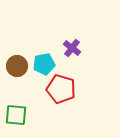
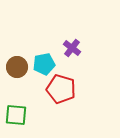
brown circle: moved 1 px down
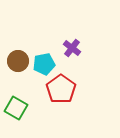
brown circle: moved 1 px right, 6 px up
red pentagon: rotated 20 degrees clockwise
green square: moved 7 px up; rotated 25 degrees clockwise
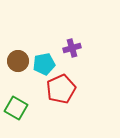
purple cross: rotated 36 degrees clockwise
red pentagon: rotated 12 degrees clockwise
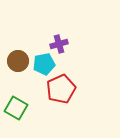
purple cross: moved 13 px left, 4 px up
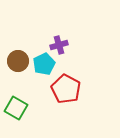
purple cross: moved 1 px down
cyan pentagon: rotated 15 degrees counterclockwise
red pentagon: moved 5 px right; rotated 20 degrees counterclockwise
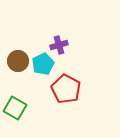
cyan pentagon: moved 1 px left
green square: moved 1 px left
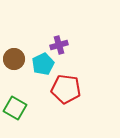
brown circle: moved 4 px left, 2 px up
red pentagon: rotated 20 degrees counterclockwise
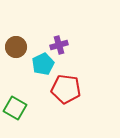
brown circle: moved 2 px right, 12 px up
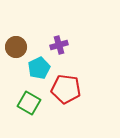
cyan pentagon: moved 4 px left, 4 px down
green square: moved 14 px right, 5 px up
